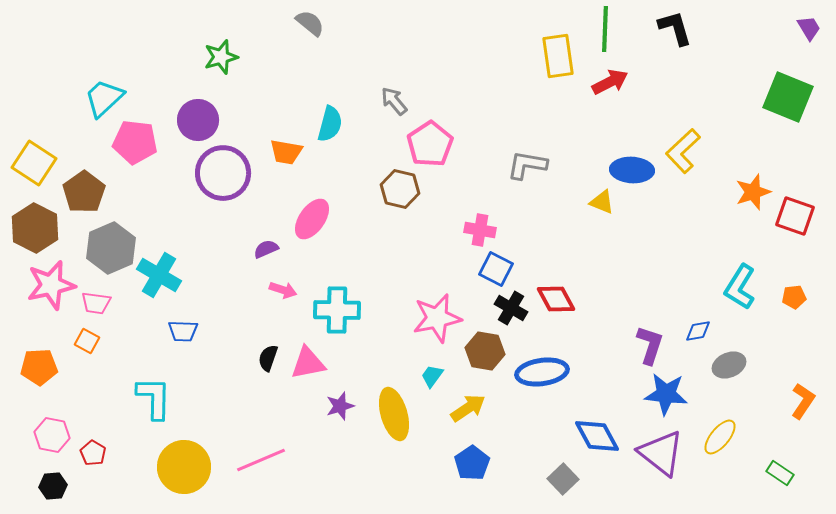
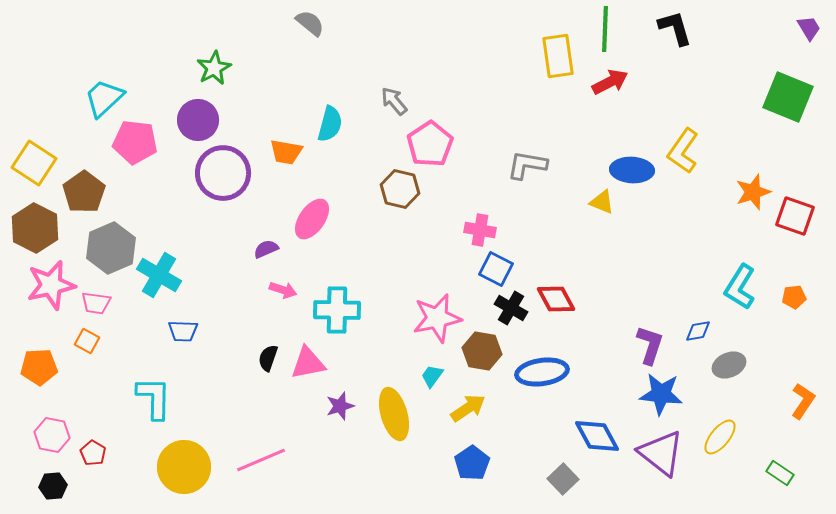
green star at (221, 57): moved 7 px left, 11 px down; rotated 12 degrees counterclockwise
yellow L-shape at (683, 151): rotated 12 degrees counterclockwise
brown hexagon at (485, 351): moved 3 px left
blue star at (666, 394): moved 5 px left
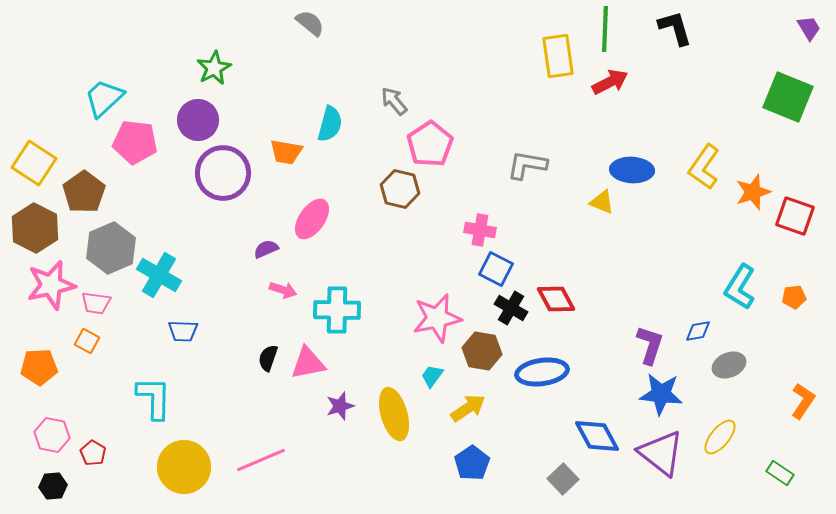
yellow L-shape at (683, 151): moved 21 px right, 16 px down
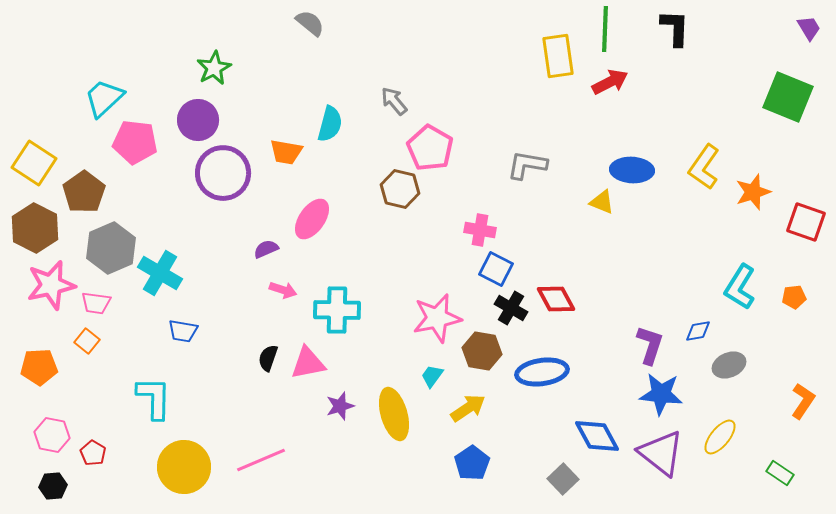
black L-shape at (675, 28): rotated 18 degrees clockwise
pink pentagon at (430, 144): moved 4 px down; rotated 9 degrees counterclockwise
red square at (795, 216): moved 11 px right, 6 px down
cyan cross at (159, 275): moved 1 px right, 2 px up
blue trapezoid at (183, 331): rotated 8 degrees clockwise
orange square at (87, 341): rotated 10 degrees clockwise
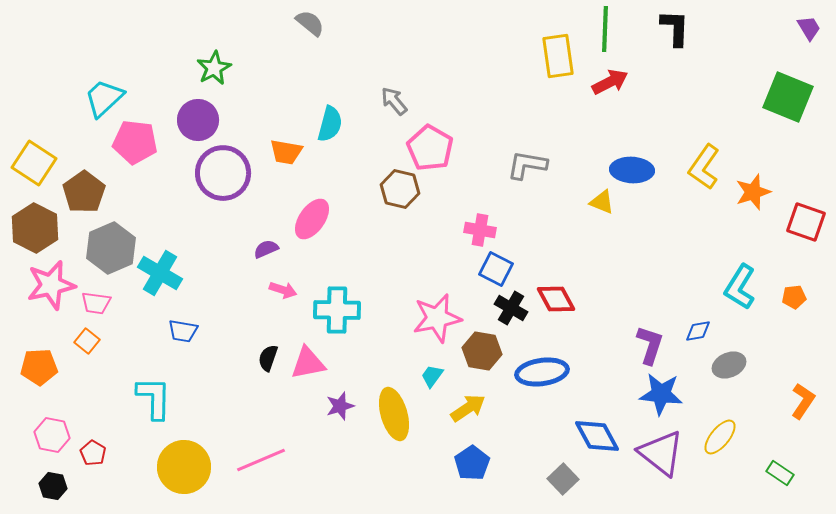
black hexagon at (53, 486): rotated 16 degrees clockwise
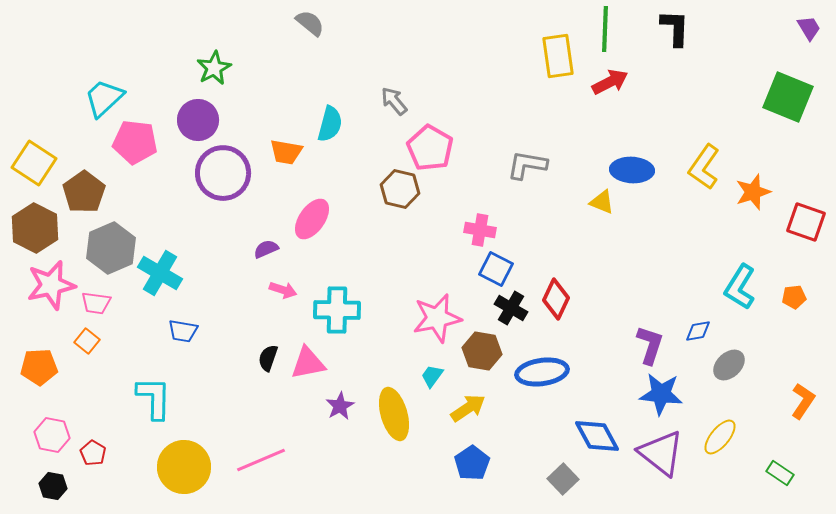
red diamond at (556, 299): rotated 54 degrees clockwise
gray ellipse at (729, 365): rotated 20 degrees counterclockwise
purple star at (340, 406): rotated 12 degrees counterclockwise
